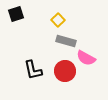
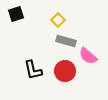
pink semicircle: moved 2 px right, 2 px up; rotated 12 degrees clockwise
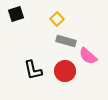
yellow square: moved 1 px left, 1 px up
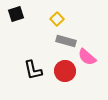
pink semicircle: moved 1 px left, 1 px down
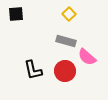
black square: rotated 14 degrees clockwise
yellow square: moved 12 px right, 5 px up
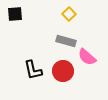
black square: moved 1 px left
red circle: moved 2 px left
